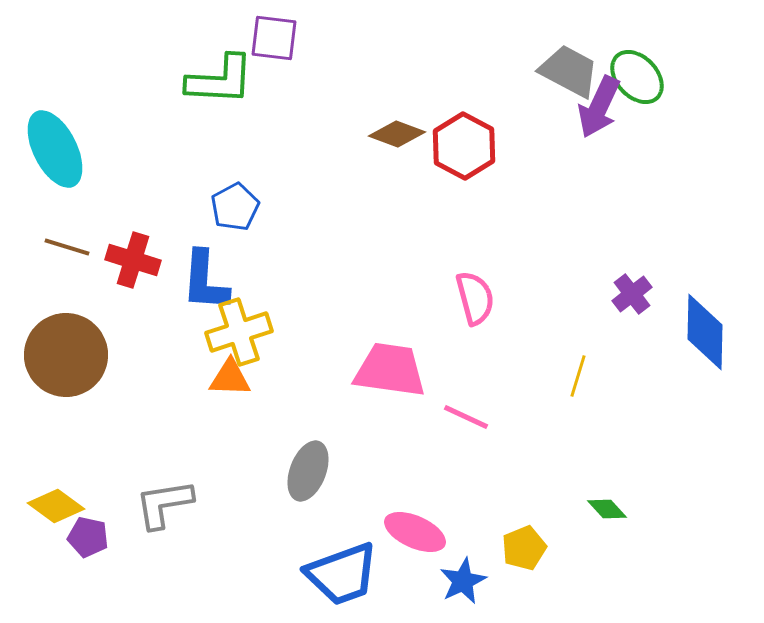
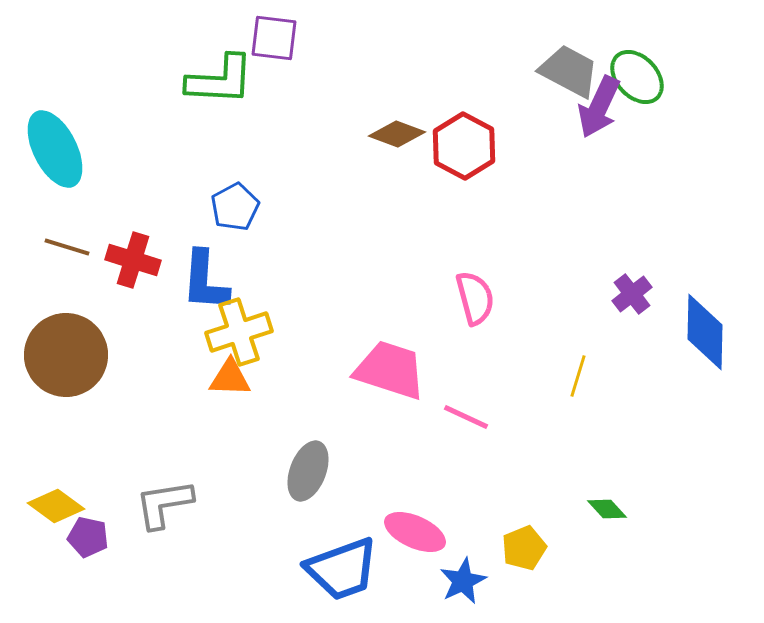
pink trapezoid: rotated 10 degrees clockwise
blue trapezoid: moved 5 px up
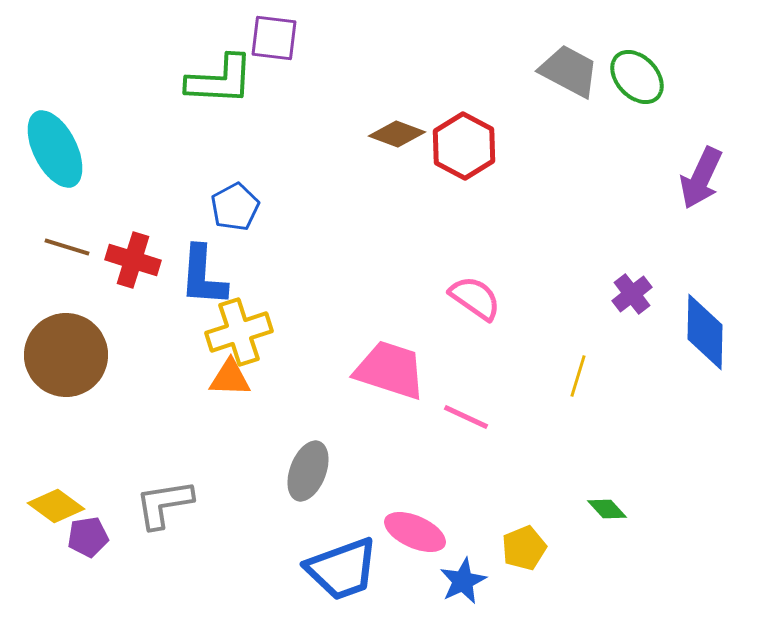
purple arrow: moved 102 px right, 71 px down
blue L-shape: moved 2 px left, 5 px up
pink semicircle: rotated 40 degrees counterclockwise
purple pentagon: rotated 21 degrees counterclockwise
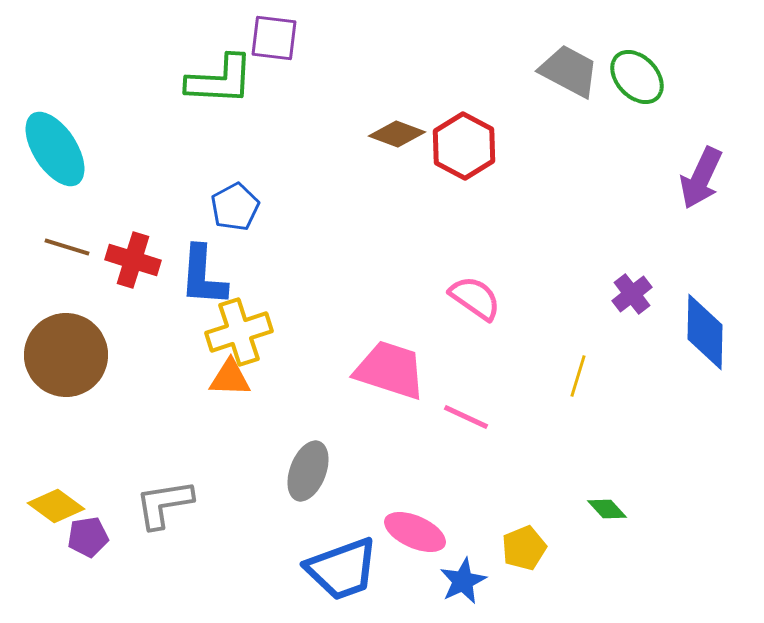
cyan ellipse: rotated 6 degrees counterclockwise
